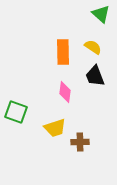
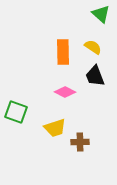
pink diamond: rotated 70 degrees counterclockwise
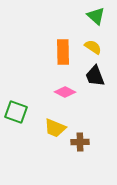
green triangle: moved 5 px left, 2 px down
yellow trapezoid: rotated 40 degrees clockwise
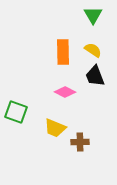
green triangle: moved 3 px left, 1 px up; rotated 18 degrees clockwise
yellow semicircle: moved 3 px down
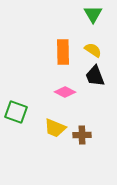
green triangle: moved 1 px up
brown cross: moved 2 px right, 7 px up
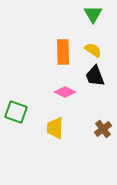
yellow trapezoid: rotated 70 degrees clockwise
brown cross: moved 21 px right, 6 px up; rotated 36 degrees counterclockwise
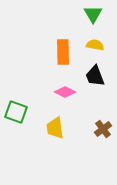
yellow semicircle: moved 2 px right, 5 px up; rotated 24 degrees counterclockwise
yellow trapezoid: rotated 10 degrees counterclockwise
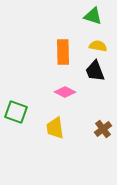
green triangle: moved 2 px down; rotated 42 degrees counterclockwise
yellow semicircle: moved 3 px right, 1 px down
black trapezoid: moved 5 px up
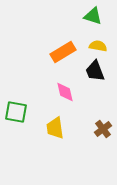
orange rectangle: rotated 60 degrees clockwise
pink diamond: rotated 50 degrees clockwise
green square: rotated 10 degrees counterclockwise
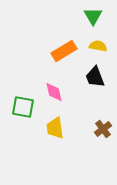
green triangle: rotated 42 degrees clockwise
orange rectangle: moved 1 px right, 1 px up
black trapezoid: moved 6 px down
pink diamond: moved 11 px left
green square: moved 7 px right, 5 px up
